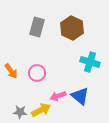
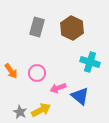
pink arrow: moved 8 px up
gray star: rotated 24 degrees clockwise
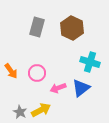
blue triangle: moved 1 px right, 8 px up; rotated 42 degrees clockwise
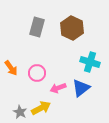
orange arrow: moved 3 px up
yellow arrow: moved 2 px up
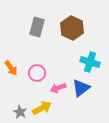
yellow arrow: moved 1 px right
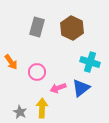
orange arrow: moved 6 px up
pink circle: moved 1 px up
yellow arrow: rotated 60 degrees counterclockwise
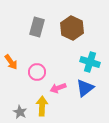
blue triangle: moved 4 px right
yellow arrow: moved 2 px up
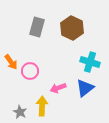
pink circle: moved 7 px left, 1 px up
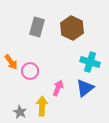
pink arrow: rotated 133 degrees clockwise
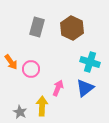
pink circle: moved 1 px right, 2 px up
